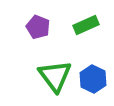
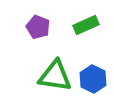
green triangle: rotated 45 degrees counterclockwise
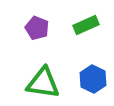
purple pentagon: moved 1 px left, 1 px down
green triangle: moved 12 px left, 7 px down
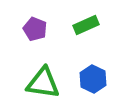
purple pentagon: moved 2 px left, 1 px down
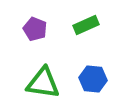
blue hexagon: rotated 20 degrees counterclockwise
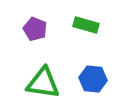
green rectangle: rotated 40 degrees clockwise
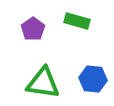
green rectangle: moved 9 px left, 4 px up
purple pentagon: moved 2 px left; rotated 15 degrees clockwise
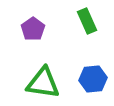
green rectangle: moved 10 px right; rotated 50 degrees clockwise
blue hexagon: rotated 12 degrees counterclockwise
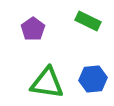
green rectangle: moved 1 px right; rotated 40 degrees counterclockwise
green triangle: moved 4 px right
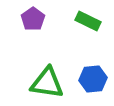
purple pentagon: moved 10 px up
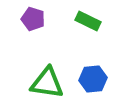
purple pentagon: rotated 20 degrees counterclockwise
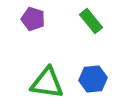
green rectangle: moved 3 px right; rotated 25 degrees clockwise
